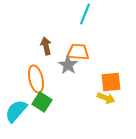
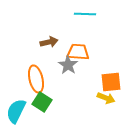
cyan line: rotated 70 degrees clockwise
brown arrow: moved 3 px right, 4 px up; rotated 90 degrees clockwise
cyan semicircle: rotated 15 degrees counterclockwise
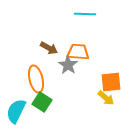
brown arrow: moved 6 px down; rotated 42 degrees clockwise
yellow arrow: rotated 18 degrees clockwise
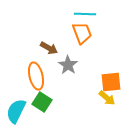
orange trapezoid: moved 4 px right, 19 px up; rotated 65 degrees clockwise
orange ellipse: moved 3 px up
yellow arrow: moved 1 px right
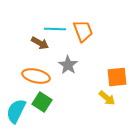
cyan line: moved 30 px left, 15 px down
orange trapezoid: moved 1 px right, 2 px up
brown arrow: moved 9 px left, 5 px up
orange ellipse: rotated 64 degrees counterclockwise
orange square: moved 6 px right, 5 px up
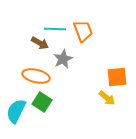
gray star: moved 5 px left, 6 px up; rotated 12 degrees clockwise
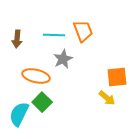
cyan line: moved 1 px left, 6 px down
brown arrow: moved 23 px left, 4 px up; rotated 66 degrees clockwise
green square: rotated 12 degrees clockwise
cyan semicircle: moved 3 px right, 3 px down
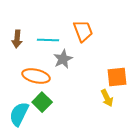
cyan line: moved 6 px left, 5 px down
yellow arrow: rotated 24 degrees clockwise
